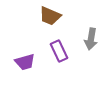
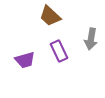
brown trapezoid: rotated 20 degrees clockwise
purple trapezoid: moved 2 px up
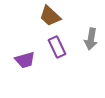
purple rectangle: moved 2 px left, 4 px up
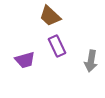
gray arrow: moved 22 px down
purple rectangle: moved 1 px up
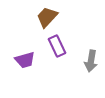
brown trapezoid: moved 3 px left, 1 px down; rotated 90 degrees clockwise
